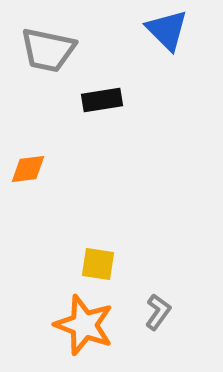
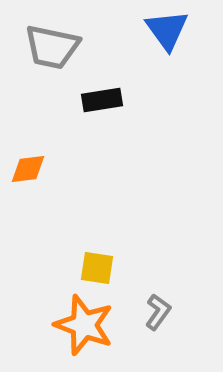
blue triangle: rotated 9 degrees clockwise
gray trapezoid: moved 4 px right, 3 px up
yellow square: moved 1 px left, 4 px down
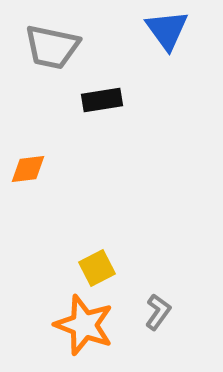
yellow square: rotated 36 degrees counterclockwise
